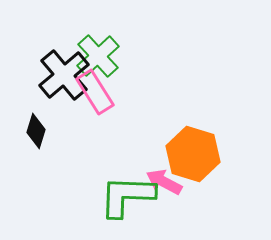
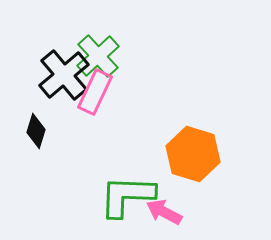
pink rectangle: rotated 57 degrees clockwise
pink arrow: moved 30 px down
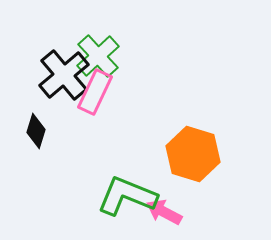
green L-shape: rotated 20 degrees clockwise
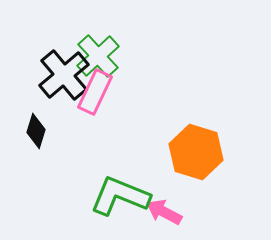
orange hexagon: moved 3 px right, 2 px up
green L-shape: moved 7 px left
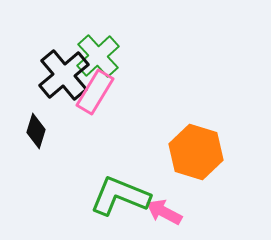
pink rectangle: rotated 6 degrees clockwise
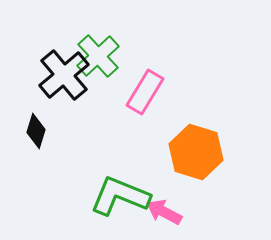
pink rectangle: moved 50 px right
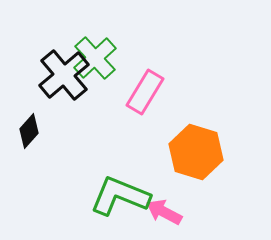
green cross: moved 3 px left, 2 px down
black diamond: moved 7 px left; rotated 24 degrees clockwise
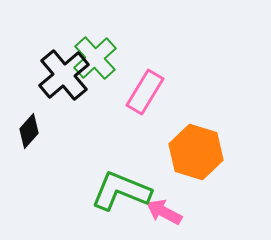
green L-shape: moved 1 px right, 5 px up
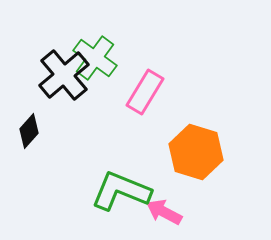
green cross: rotated 12 degrees counterclockwise
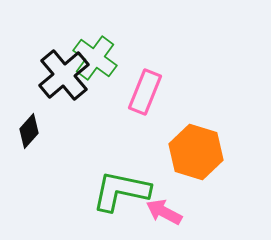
pink rectangle: rotated 9 degrees counterclockwise
green L-shape: rotated 10 degrees counterclockwise
